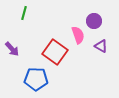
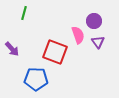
purple triangle: moved 3 px left, 4 px up; rotated 24 degrees clockwise
red square: rotated 15 degrees counterclockwise
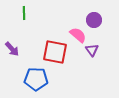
green line: rotated 16 degrees counterclockwise
purple circle: moved 1 px up
pink semicircle: rotated 30 degrees counterclockwise
purple triangle: moved 6 px left, 8 px down
red square: rotated 10 degrees counterclockwise
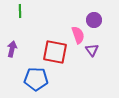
green line: moved 4 px left, 2 px up
pink semicircle: rotated 30 degrees clockwise
purple arrow: rotated 126 degrees counterclockwise
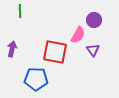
pink semicircle: rotated 48 degrees clockwise
purple triangle: moved 1 px right
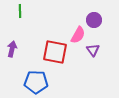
blue pentagon: moved 3 px down
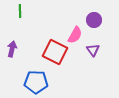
pink semicircle: moved 3 px left
red square: rotated 15 degrees clockwise
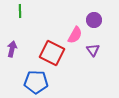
red square: moved 3 px left, 1 px down
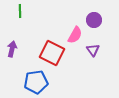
blue pentagon: rotated 10 degrees counterclockwise
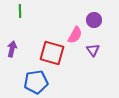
red square: rotated 10 degrees counterclockwise
